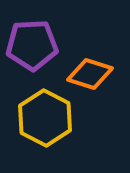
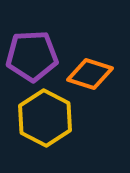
purple pentagon: moved 11 px down
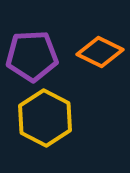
orange diamond: moved 10 px right, 22 px up; rotated 9 degrees clockwise
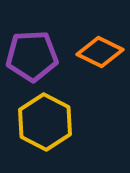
yellow hexagon: moved 4 px down
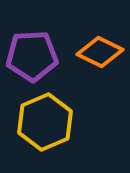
yellow hexagon: rotated 10 degrees clockwise
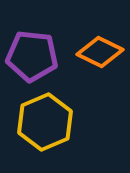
purple pentagon: rotated 9 degrees clockwise
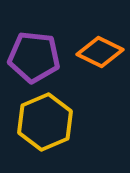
purple pentagon: moved 2 px right, 1 px down
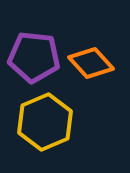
orange diamond: moved 9 px left, 11 px down; rotated 21 degrees clockwise
